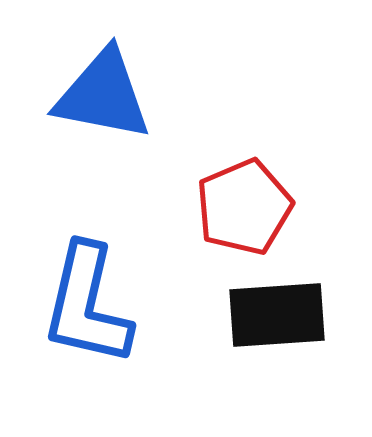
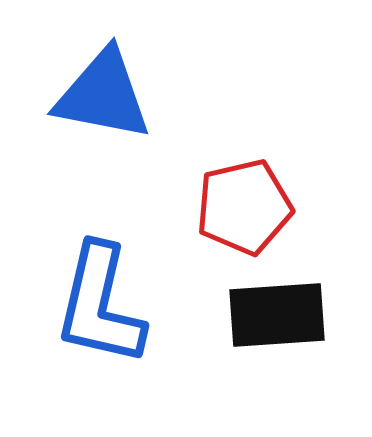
red pentagon: rotated 10 degrees clockwise
blue L-shape: moved 13 px right
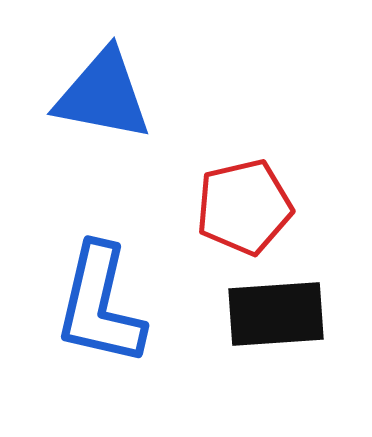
black rectangle: moved 1 px left, 1 px up
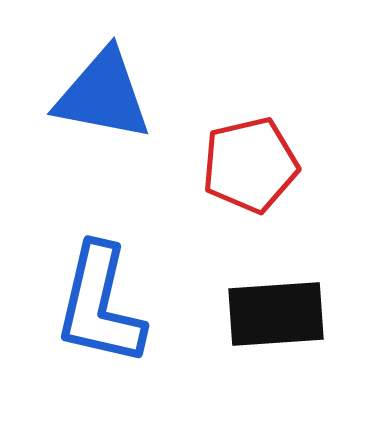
red pentagon: moved 6 px right, 42 px up
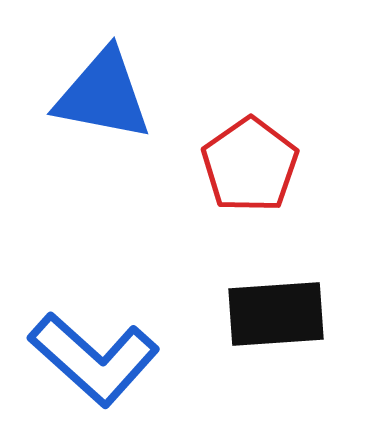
red pentagon: rotated 22 degrees counterclockwise
blue L-shape: moved 6 px left, 54 px down; rotated 61 degrees counterclockwise
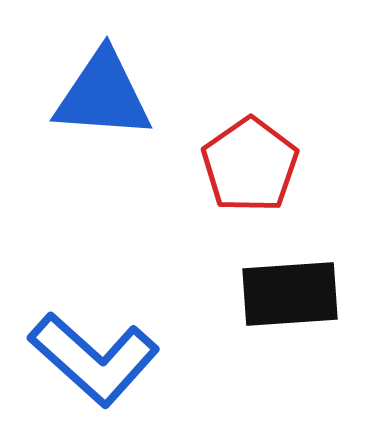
blue triangle: rotated 7 degrees counterclockwise
black rectangle: moved 14 px right, 20 px up
